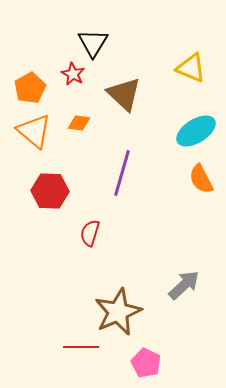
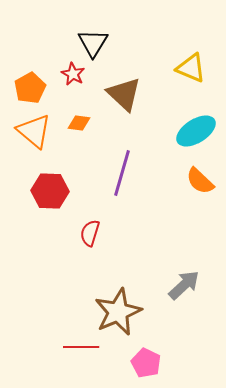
orange semicircle: moved 1 px left, 2 px down; rotated 20 degrees counterclockwise
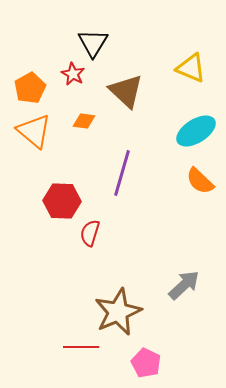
brown triangle: moved 2 px right, 3 px up
orange diamond: moved 5 px right, 2 px up
red hexagon: moved 12 px right, 10 px down
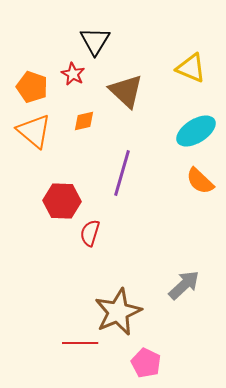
black triangle: moved 2 px right, 2 px up
orange pentagon: moved 2 px right, 1 px up; rotated 24 degrees counterclockwise
orange diamond: rotated 20 degrees counterclockwise
red line: moved 1 px left, 4 px up
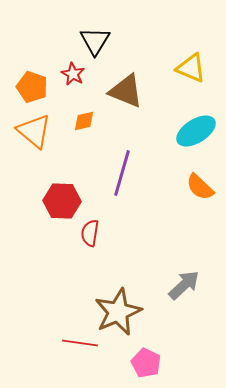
brown triangle: rotated 21 degrees counterclockwise
orange semicircle: moved 6 px down
red semicircle: rotated 8 degrees counterclockwise
red line: rotated 8 degrees clockwise
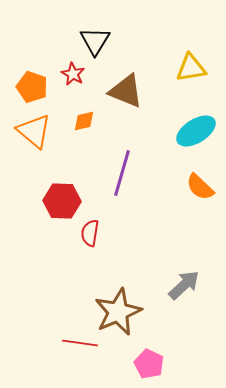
yellow triangle: rotated 32 degrees counterclockwise
pink pentagon: moved 3 px right, 1 px down
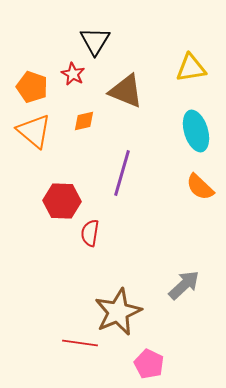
cyan ellipse: rotated 75 degrees counterclockwise
